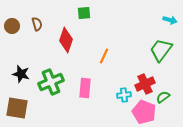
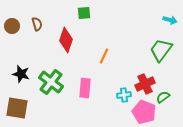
green cross: rotated 30 degrees counterclockwise
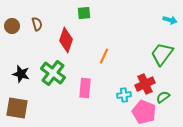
green trapezoid: moved 1 px right, 4 px down
green cross: moved 2 px right, 9 px up
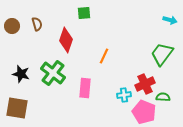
green semicircle: rotated 40 degrees clockwise
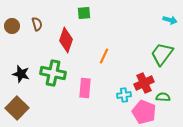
green cross: rotated 25 degrees counterclockwise
red cross: moved 1 px left, 1 px up
brown square: rotated 35 degrees clockwise
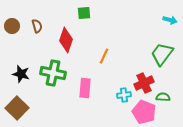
brown semicircle: moved 2 px down
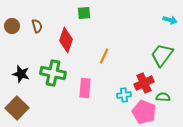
green trapezoid: moved 1 px down
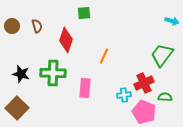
cyan arrow: moved 2 px right, 1 px down
green cross: rotated 10 degrees counterclockwise
green semicircle: moved 2 px right
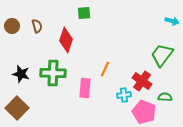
orange line: moved 1 px right, 13 px down
red cross: moved 2 px left, 2 px up; rotated 30 degrees counterclockwise
